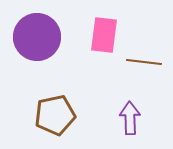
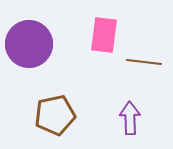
purple circle: moved 8 px left, 7 px down
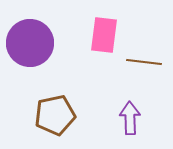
purple circle: moved 1 px right, 1 px up
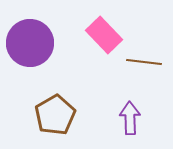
pink rectangle: rotated 51 degrees counterclockwise
brown pentagon: rotated 18 degrees counterclockwise
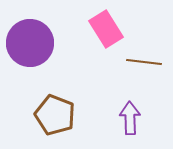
pink rectangle: moved 2 px right, 6 px up; rotated 12 degrees clockwise
brown pentagon: rotated 21 degrees counterclockwise
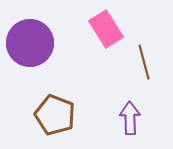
brown line: rotated 68 degrees clockwise
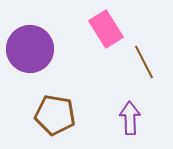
purple circle: moved 6 px down
brown line: rotated 12 degrees counterclockwise
brown pentagon: rotated 12 degrees counterclockwise
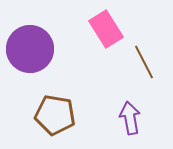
purple arrow: rotated 8 degrees counterclockwise
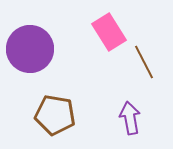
pink rectangle: moved 3 px right, 3 px down
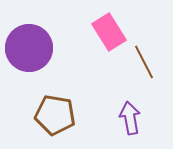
purple circle: moved 1 px left, 1 px up
